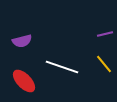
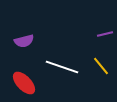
purple semicircle: moved 2 px right
yellow line: moved 3 px left, 2 px down
red ellipse: moved 2 px down
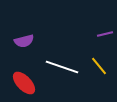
yellow line: moved 2 px left
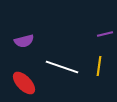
yellow line: rotated 48 degrees clockwise
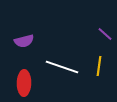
purple line: rotated 56 degrees clockwise
red ellipse: rotated 45 degrees clockwise
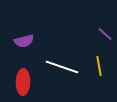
yellow line: rotated 18 degrees counterclockwise
red ellipse: moved 1 px left, 1 px up
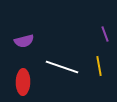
purple line: rotated 28 degrees clockwise
